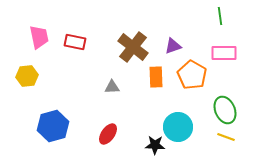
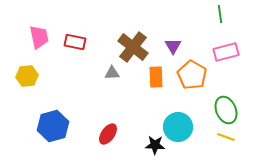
green line: moved 2 px up
purple triangle: rotated 42 degrees counterclockwise
pink rectangle: moved 2 px right, 1 px up; rotated 15 degrees counterclockwise
gray triangle: moved 14 px up
green ellipse: moved 1 px right
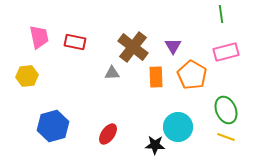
green line: moved 1 px right
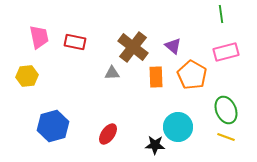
purple triangle: rotated 18 degrees counterclockwise
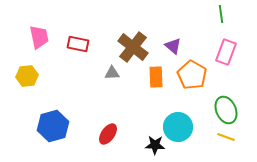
red rectangle: moved 3 px right, 2 px down
pink rectangle: rotated 55 degrees counterclockwise
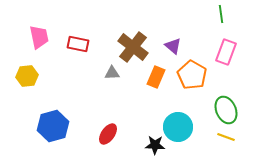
orange rectangle: rotated 25 degrees clockwise
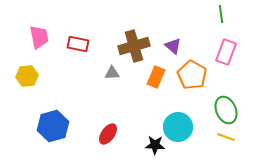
brown cross: moved 1 px right, 1 px up; rotated 36 degrees clockwise
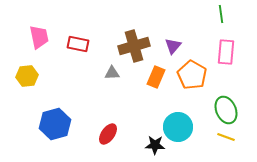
purple triangle: rotated 30 degrees clockwise
pink rectangle: rotated 15 degrees counterclockwise
blue hexagon: moved 2 px right, 2 px up
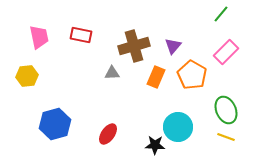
green line: rotated 48 degrees clockwise
red rectangle: moved 3 px right, 9 px up
pink rectangle: rotated 40 degrees clockwise
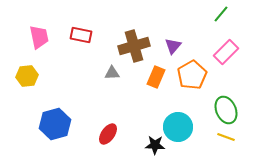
orange pentagon: rotated 12 degrees clockwise
